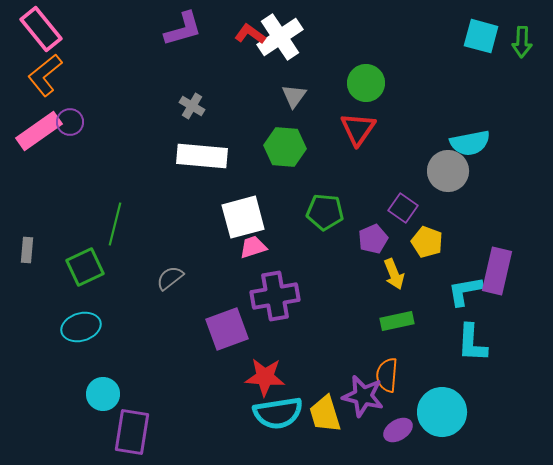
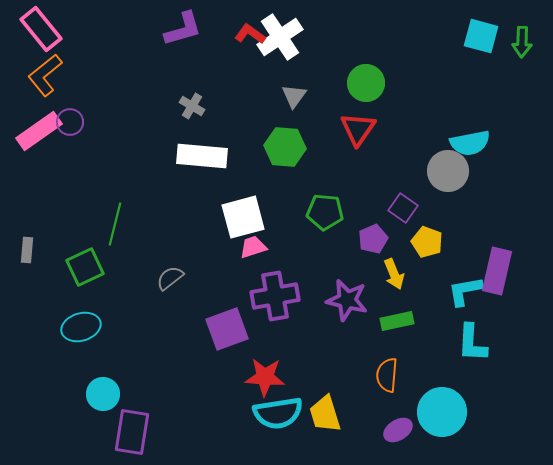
purple star at (363, 396): moved 16 px left, 96 px up
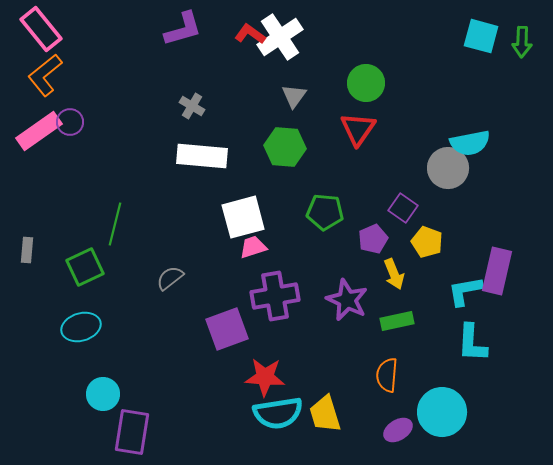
gray circle at (448, 171): moved 3 px up
purple star at (347, 300): rotated 12 degrees clockwise
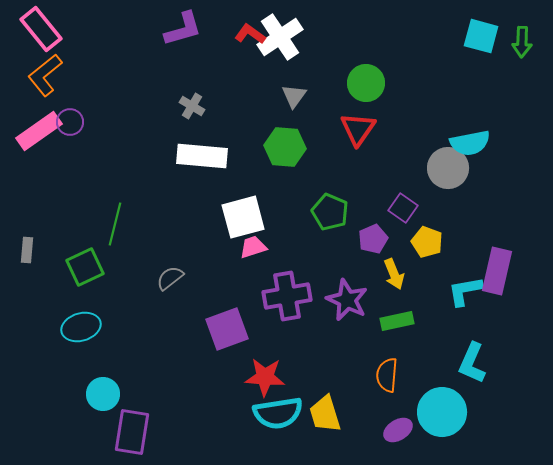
green pentagon at (325, 212): moved 5 px right; rotated 18 degrees clockwise
purple cross at (275, 296): moved 12 px right
cyan L-shape at (472, 343): moved 20 px down; rotated 21 degrees clockwise
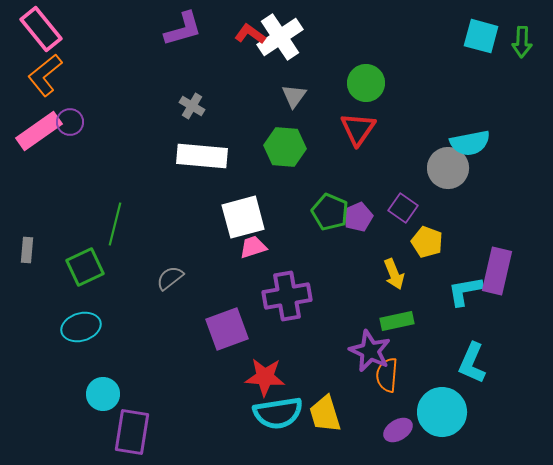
purple pentagon at (373, 239): moved 15 px left, 22 px up
purple star at (347, 300): moved 23 px right, 51 px down
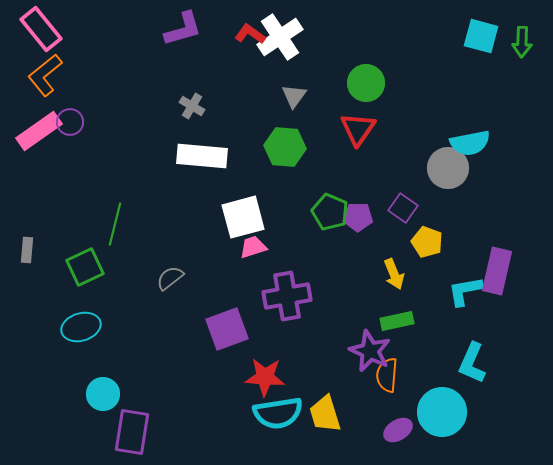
purple pentagon at (358, 217): rotated 24 degrees clockwise
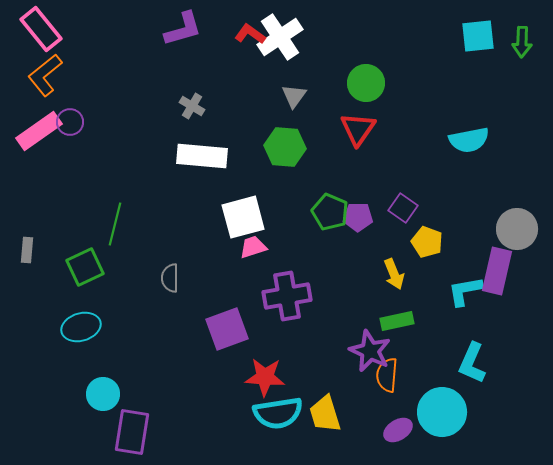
cyan square at (481, 36): moved 3 px left; rotated 21 degrees counterclockwise
cyan semicircle at (470, 143): moved 1 px left, 3 px up
gray circle at (448, 168): moved 69 px right, 61 px down
gray semicircle at (170, 278): rotated 52 degrees counterclockwise
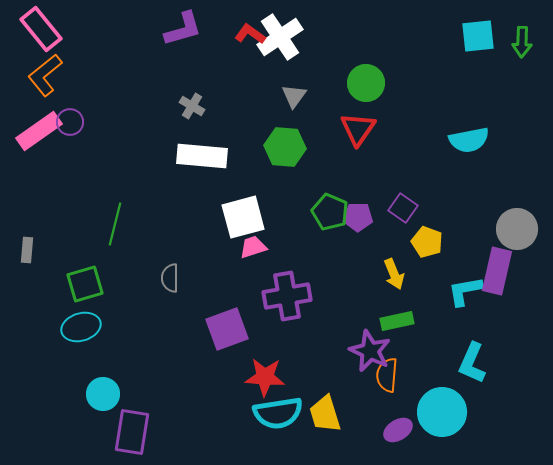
green square at (85, 267): moved 17 px down; rotated 9 degrees clockwise
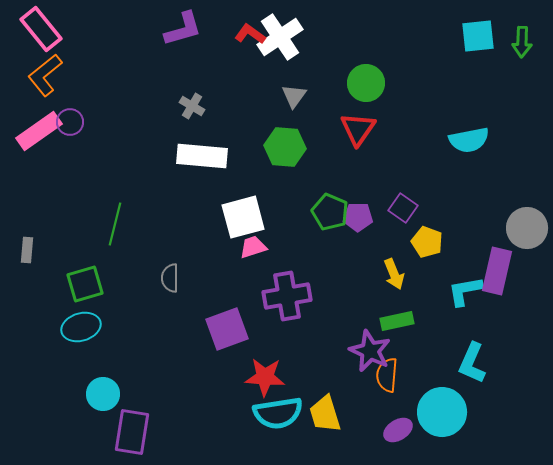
gray circle at (517, 229): moved 10 px right, 1 px up
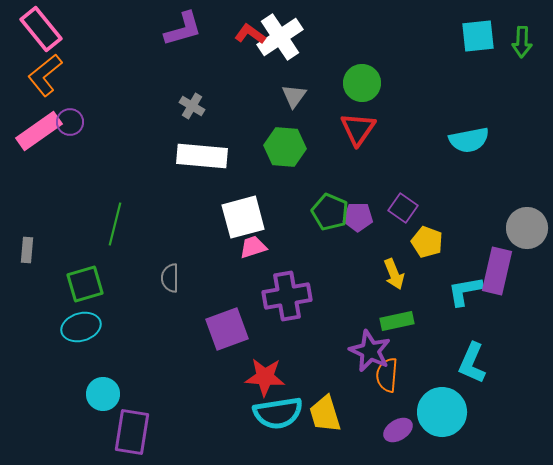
green circle at (366, 83): moved 4 px left
